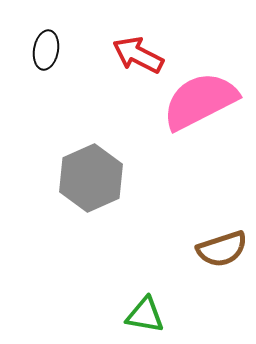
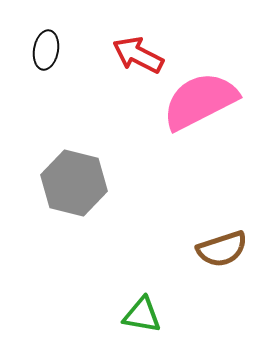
gray hexagon: moved 17 px left, 5 px down; rotated 22 degrees counterclockwise
green triangle: moved 3 px left
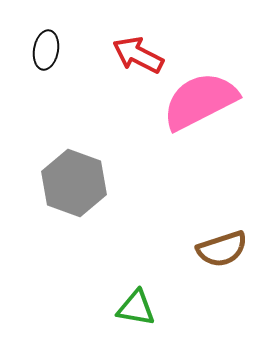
gray hexagon: rotated 6 degrees clockwise
green triangle: moved 6 px left, 7 px up
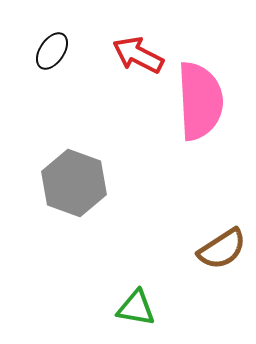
black ellipse: moved 6 px right, 1 px down; rotated 24 degrees clockwise
pink semicircle: rotated 114 degrees clockwise
brown semicircle: rotated 15 degrees counterclockwise
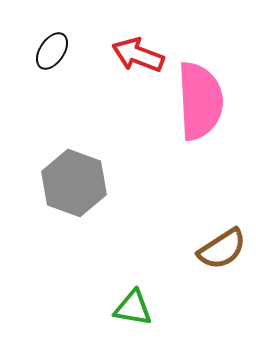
red arrow: rotated 6 degrees counterclockwise
green triangle: moved 3 px left
